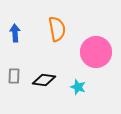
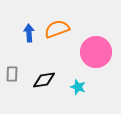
orange semicircle: rotated 100 degrees counterclockwise
blue arrow: moved 14 px right
gray rectangle: moved 2 px left, 2 px up
black diamond: rotated 15 degrees counterclockwise
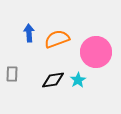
orange semicircle: moved 10 px down
black diamond: moved 9 px right
cyan star: moved 7 px up; rotated 21 degrees clockwise
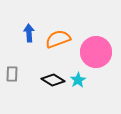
orange semicircle: moved 1 px right
black diamond: rotated 40 degrees clockwise
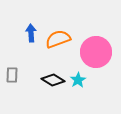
blue arrow: moved 2 px right
gray rectangle: moved 1 px down
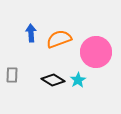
orange semicircle: moved 1 px right
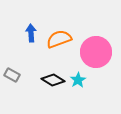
gray rectangle: rotated 63 degrees counterclockwise
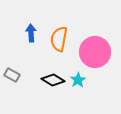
orange semicircle: rotated 60 degrees counterclockwise
pink circle: moved 1 px left
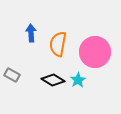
orange semicircle: moved 1 px left, 5 px down
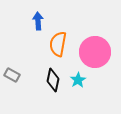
blue arrow: moved 7 px right, 12 px up
black diamond: rotated 70 degrees clockwise
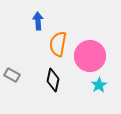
pink circle: moved 5 px left, 4 px down
cyan star: moved 21 px right, 5 px down
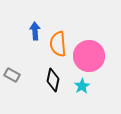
blue arrow: moved 3 px left, 10 px down
orange semicircle: rotated 15 degrees counterclockwise
pink circle: moved 1 px left
cyan star: moved 17 px left, 1 px down
